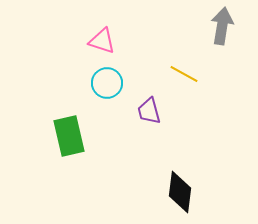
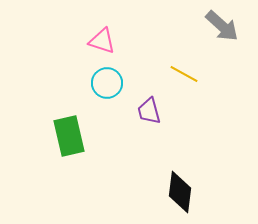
gray arrow: rotated 123 degrees clockwise
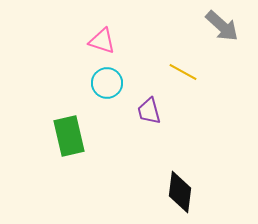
yellow line: moved 1 px left, 2 px up
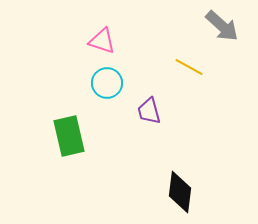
yellow line: moved 6 px right, 5 px up
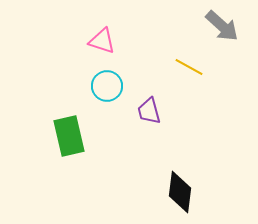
cyan circle: moved 3 px down
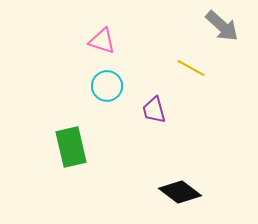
yellow line: moved 2 px right, 1 px down
purple trapezoid: moved 5 px right, 1 px up
green rectangle: moved 2 px right, 11 px down
black diamond: rotated 60 degrees counterclockwise
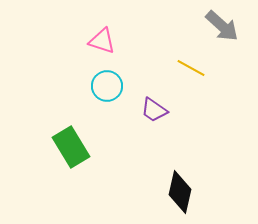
purple trapezoid: rotated 40 degrees counterclockwise
green rectangle: rotated 18 degrees counterclockwise
black diamond: rotated 66 degrees clockwise
